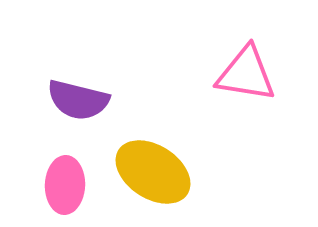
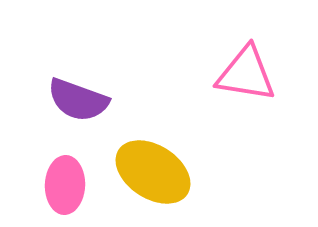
purple semicircle: rotated 6 degrees clockwise
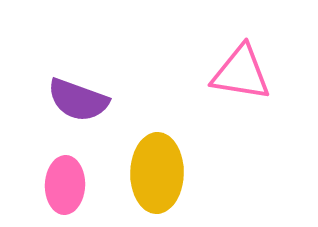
pink triangle: moved 5 px left, 1 px up
yellow ellipse: moved 4 px right, 1 px down; rotated 58 degrees clockwise
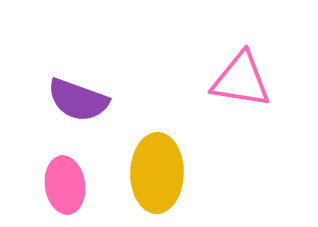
pink triangle: moved 7 px down
pink ellipse: rotated 10 degrees counterclockwise
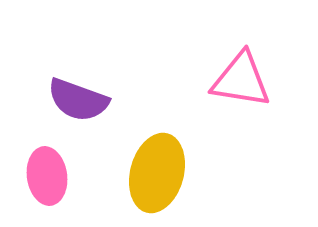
yellow ellipse: rotated 14 degrees clockwise
pink ellipse: moved 18 px left, 9 px up
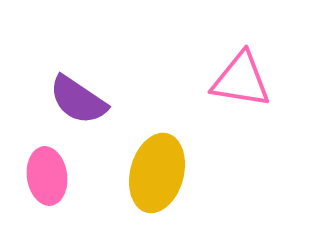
purple semicircle: rotated 14 degrees clockwise
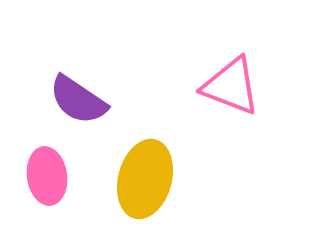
pink triangle: moved 10 px left, 6 px down; rotated 12 degrees clockwise
yellow ellipse: moved 12 px left, 6 px down
